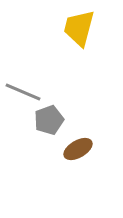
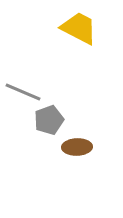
yellow trapezoid: rotated 102 degrees clockwise
brown ellipse: moved 1 px left, 2 px up; rotated 28 degrees clockwise
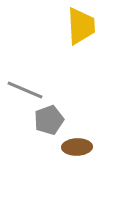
yellow trapezoid: moved 2 px right, 2 px up; rotated 60 degrees clockwise
gray line: moved 2 px right, 2 px up
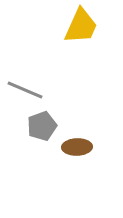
yellow trapezoid: rotated 27 degrees clockwise
gray pentagon: moved 7 px left, 6 px down
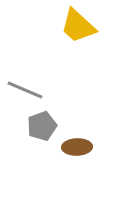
yellow trapezoid: moved 3 px left; rotated 108 degrees clockwise
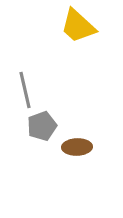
gray line: rotated 54 degrees clockwise
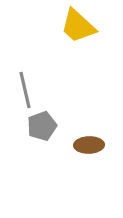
brown ellipse: moved 12 px right, 2 px up
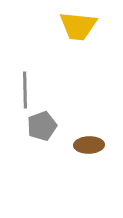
yellow trapezoid: rotated 36 degrees counterclockwise
gray line: rotated 12 degrees clockwise
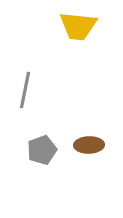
gray line: rotated 12 degrees clockwise
gray pentagon: moved 24 px down
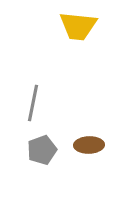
gray line: moved 8 px right, 13 px down
